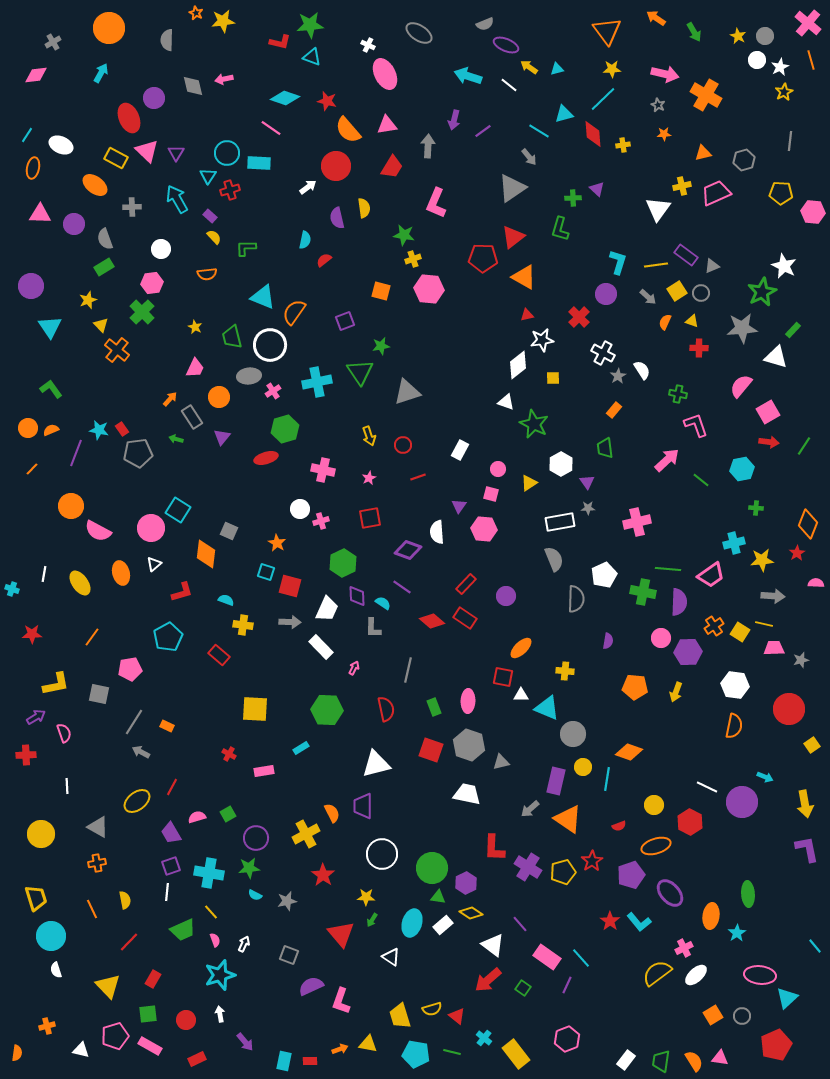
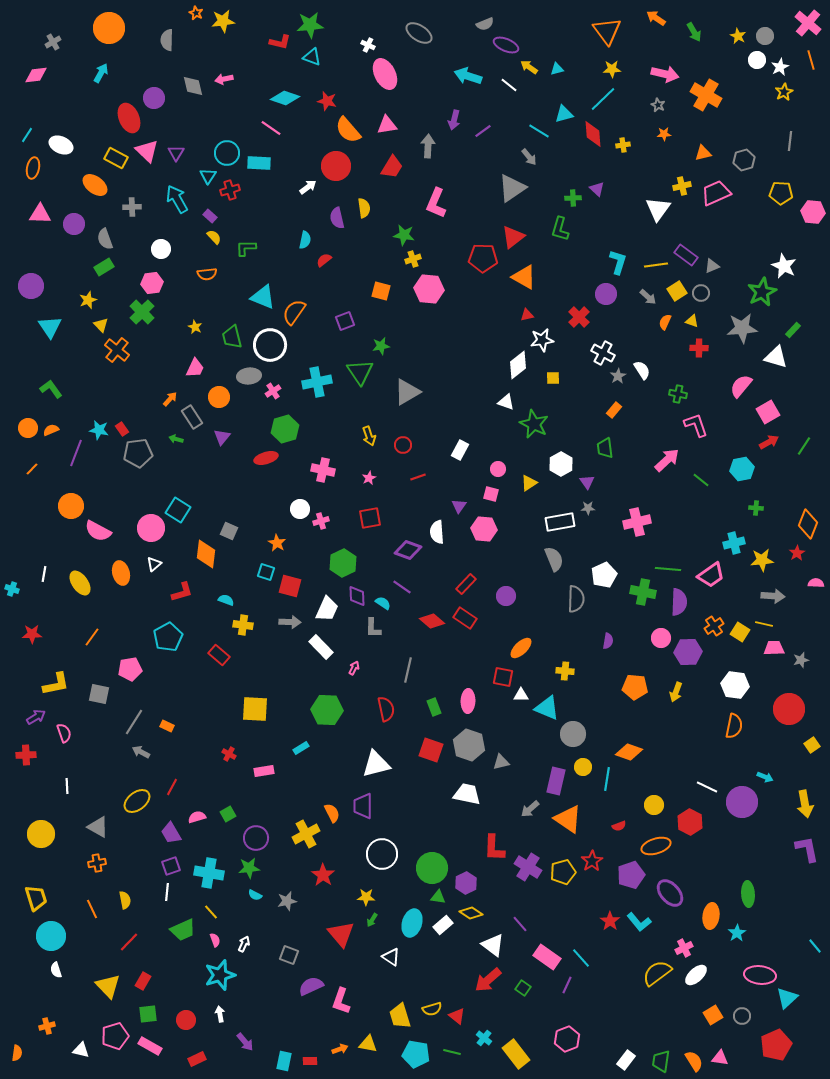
gray triangle at (407, 392): rotated 12 degrees counterclockwise
red arrow at (769, 442): rotated 36 degrees counterclockwise
red rectangle at (153, 979): moved 10 px left, 2 px down
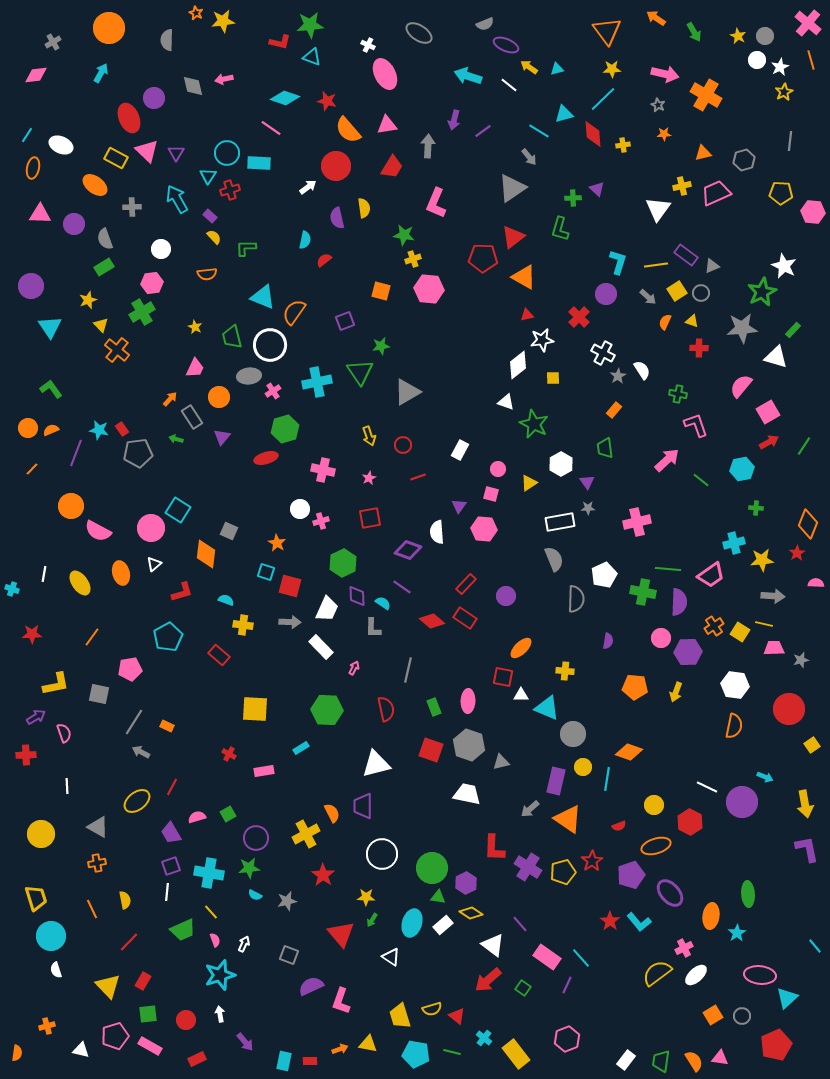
green cross at (142, 312): rotated 15 degrees clockwise
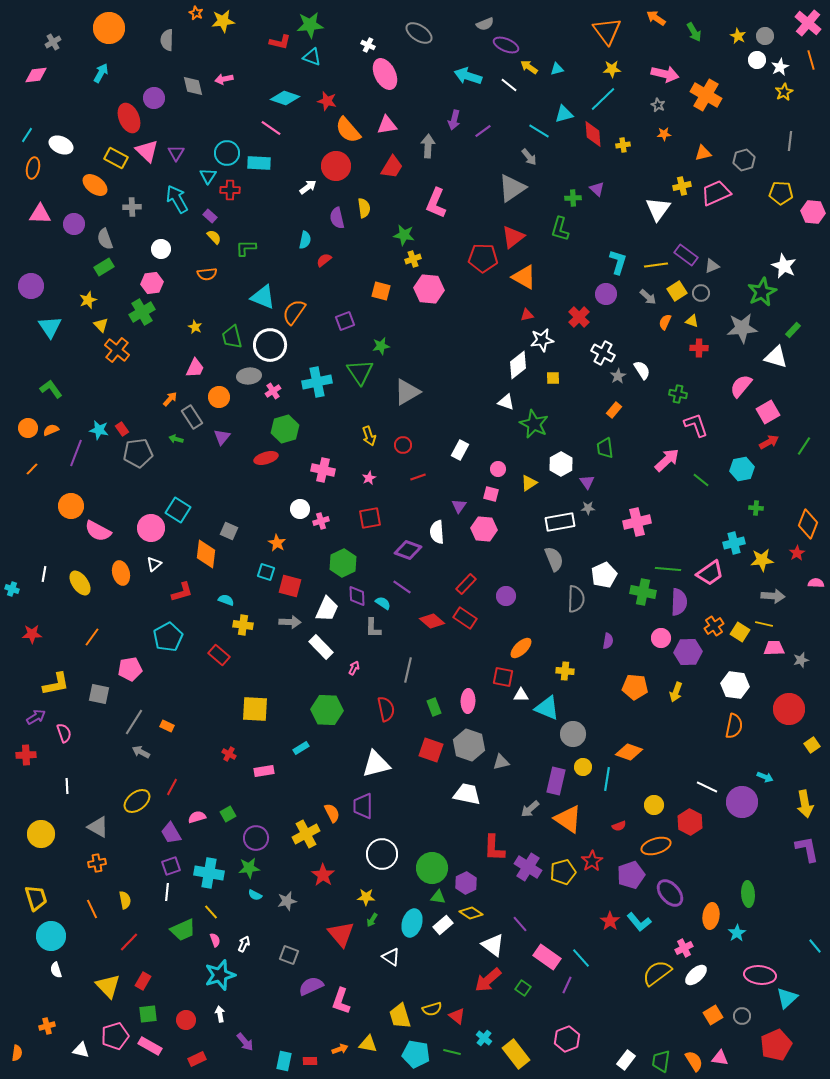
red cross at (230, 190): rotated 18 degrees clockwise
pink trapezoid at (711, 575): moved 1 px left, 2 px up
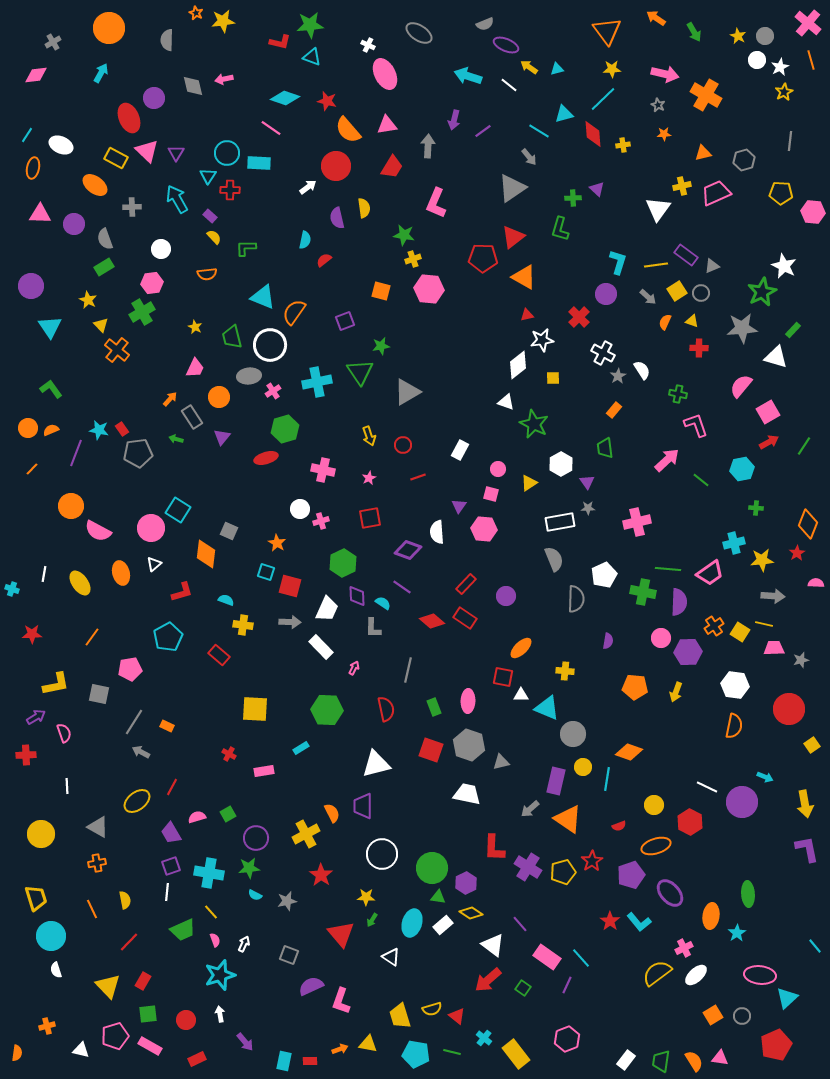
yellow star at (88, 300): rotated 24 degrees counterclockwise
red star at (323, 875): moved 2 px left
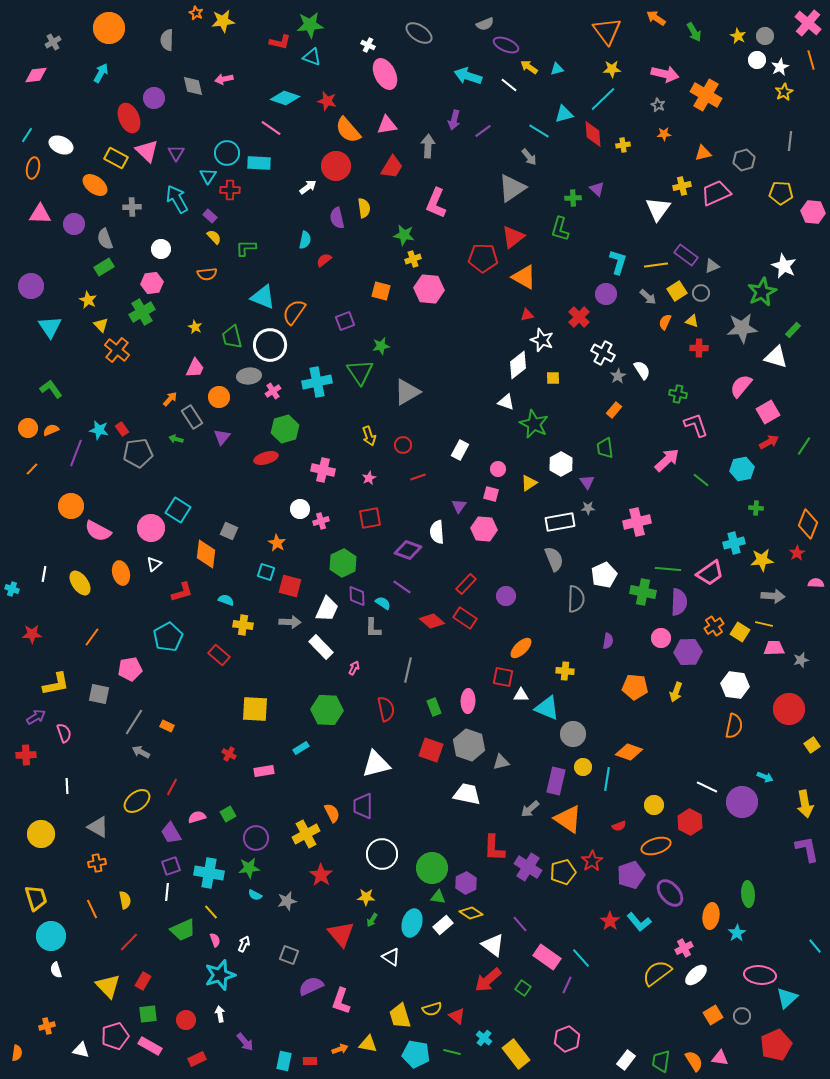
white star at (542, 340): rotated 30 degrees clockwise
